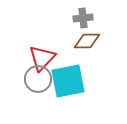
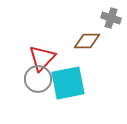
gray cross: moved 28 px right; rotated 24 degrees clockwise
cyan square: moved 2 px down
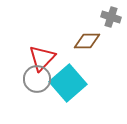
gray cross: moved 1 px up
gray circle: moved 1 px left
cyan square: rotated 30 degrees counterclockwise
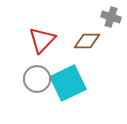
red triangle: moved 18 px up
cyan square: rotated 15 degrees clockwise
